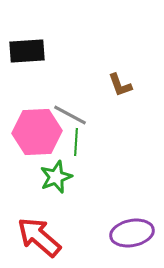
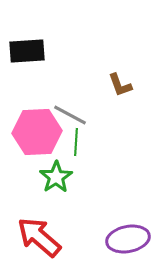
green star: rotated 12 degrees counterclockwise
purple ellipse: moved 4 px left, 6 px down
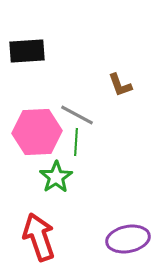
gray line: moved 7 px right
red arrow: rotated 30 degrees clockwise
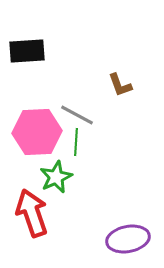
green star: rotated 8 degrees clockwise
red arrow: moved 7 px left, 24 px up
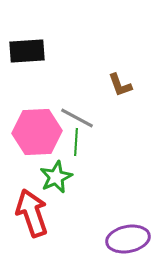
gray line: moved 3 px down
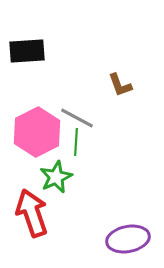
pink hexagon: rotated 24 degrees counterclockwise
